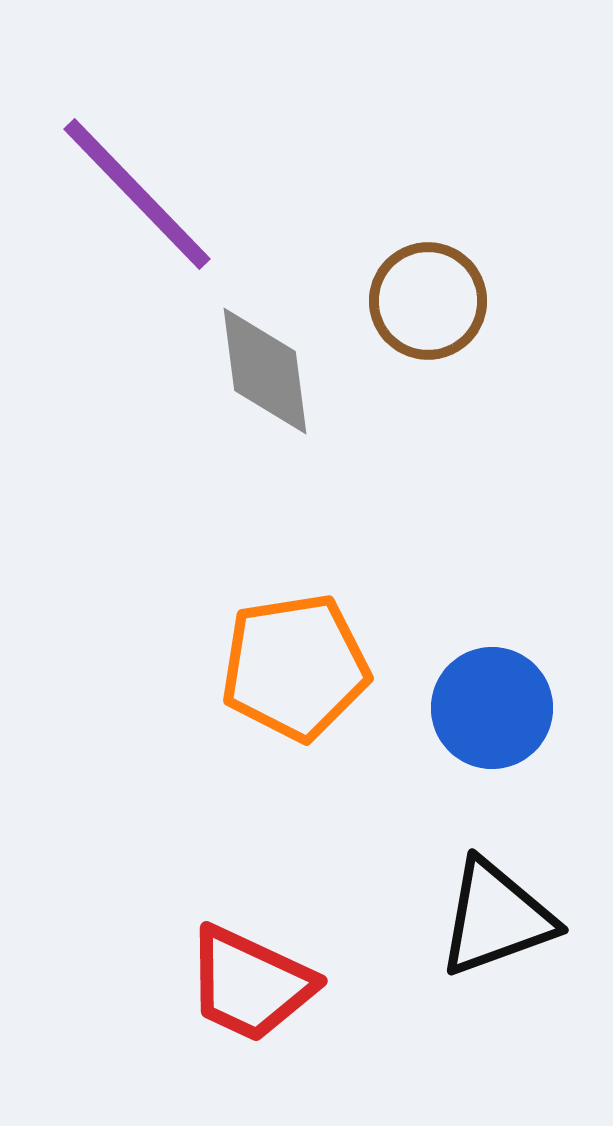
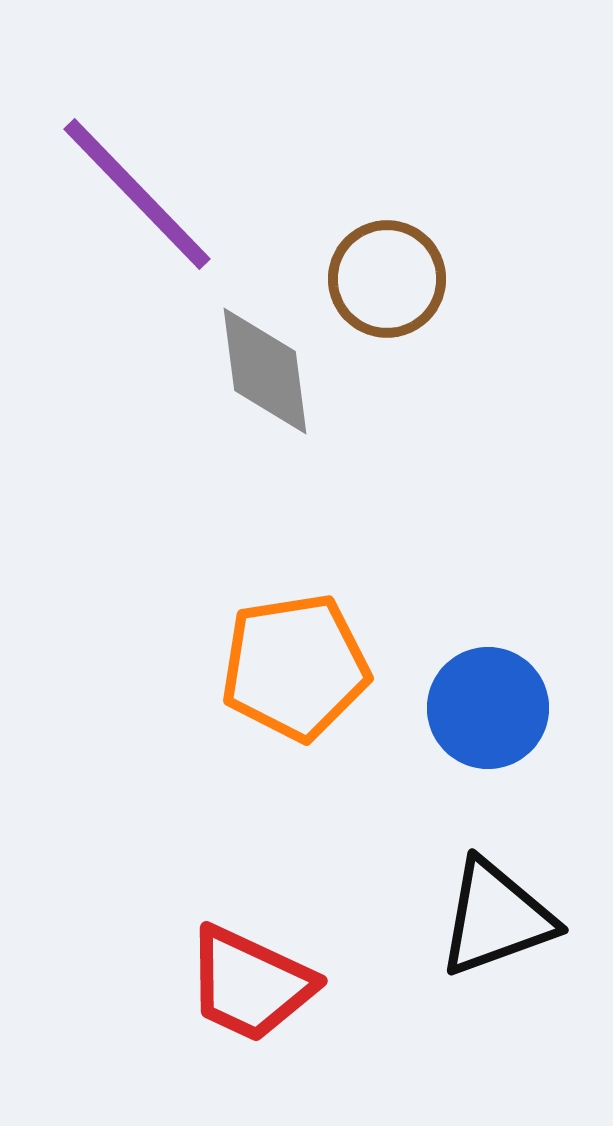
brown circle: moved 41 px left, 22 px up
blue circle: moved 4 px left
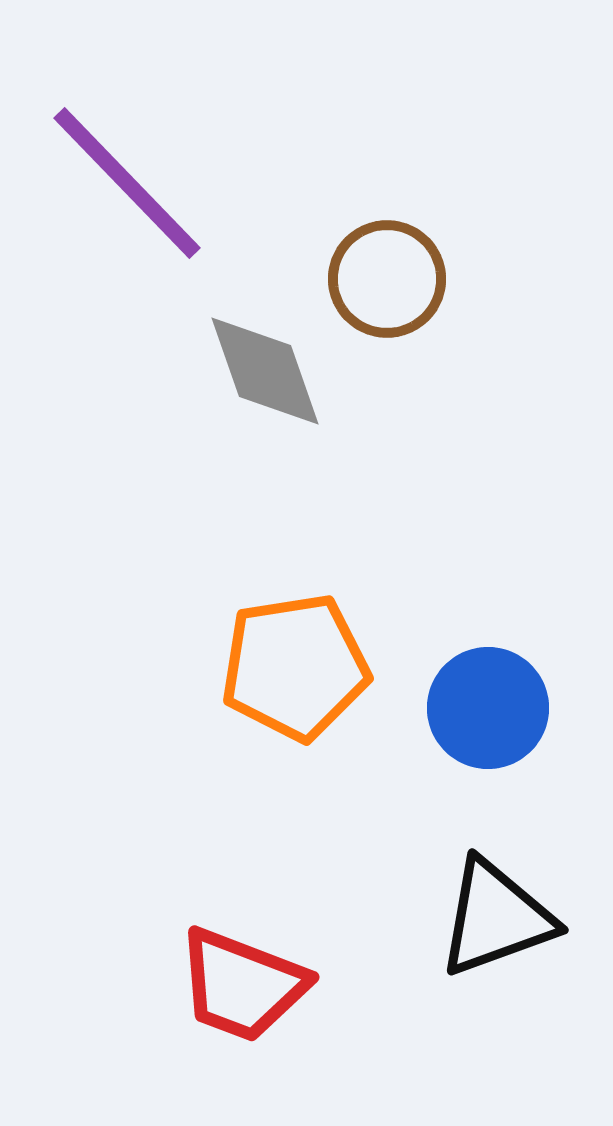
purple line: moved 10 px left, 11 px up
gray diamond: rotated 12 degrees counterclockwise
red trapezoid: moved 8 px left, 1 px down; rotated 4 degrees counterclockwise
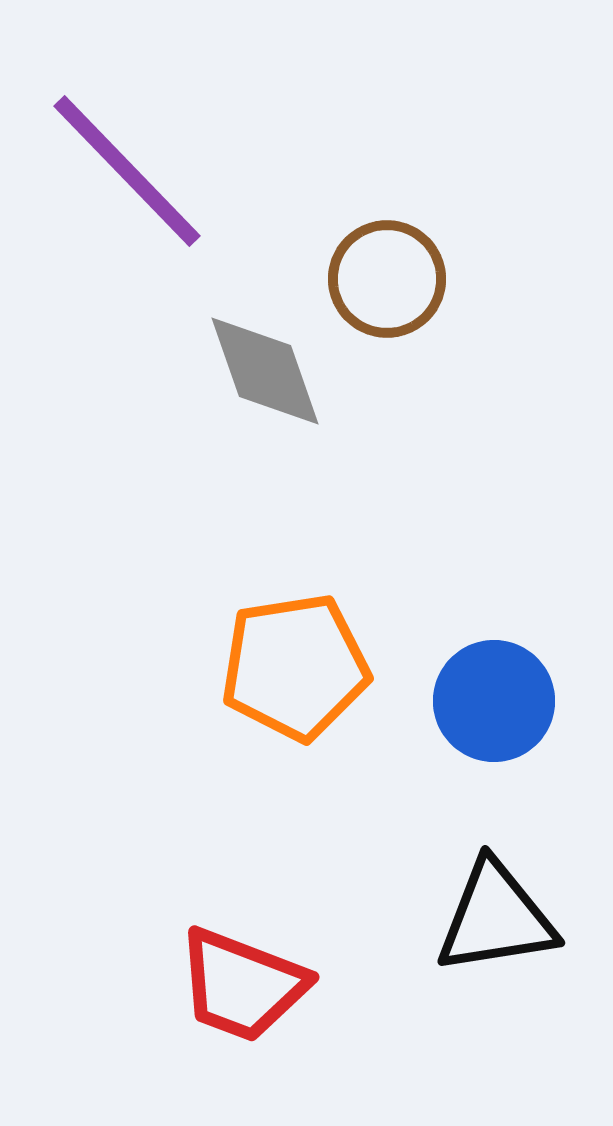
purple line: moved 12 px up
blue circle: moved 6 px right, 7 px up
black triangle: rotated 11 degrees clockwise
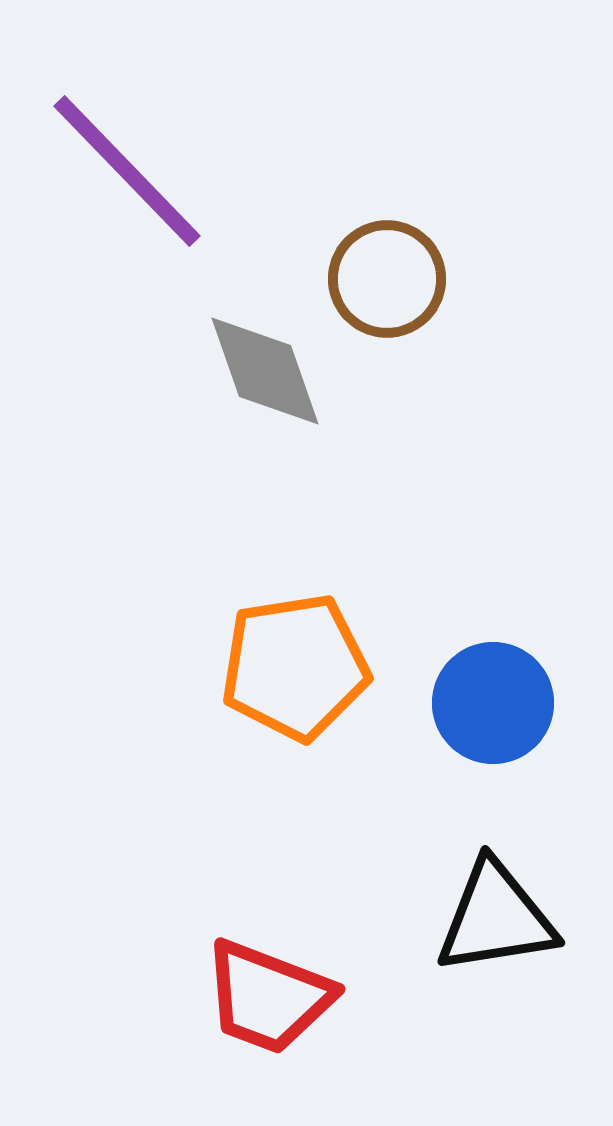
blue circle: moved 1 px left, 2 px down
red trapezoid: moved 26 px right, 12 px down
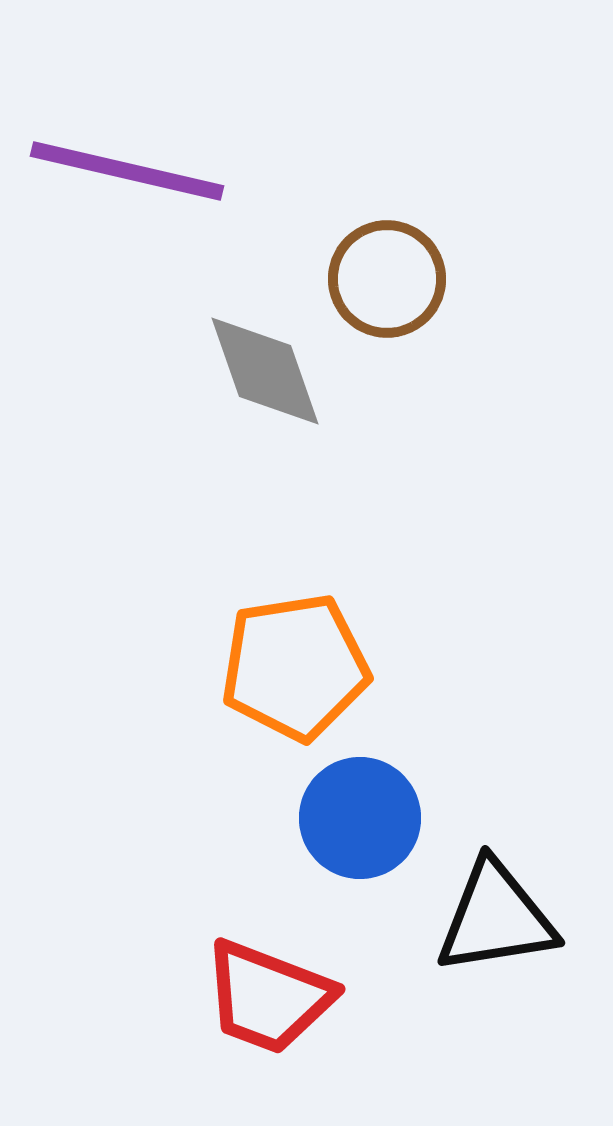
purple line: rotated 33 degrees counterclockwise
blue circle: moved 133 px left, 115 px down
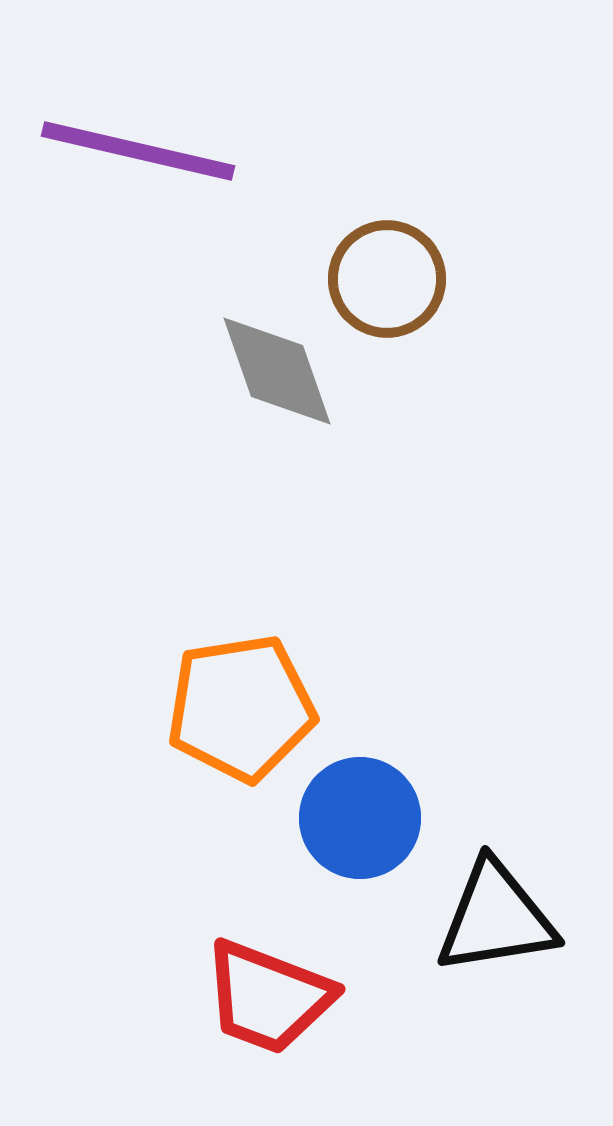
purple line: moved 11 px right, 20 px up
gray diamond: moved 12 px right
orange pentagon: moved 54 px left, 41 px down
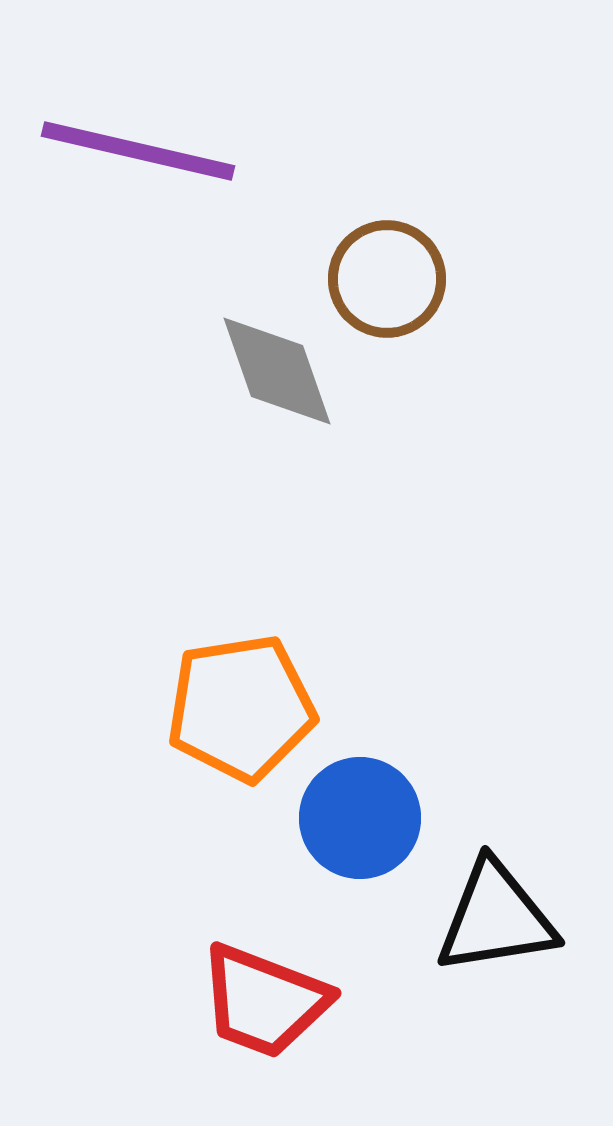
red trapezoid: moved 4 px left, 4 px down
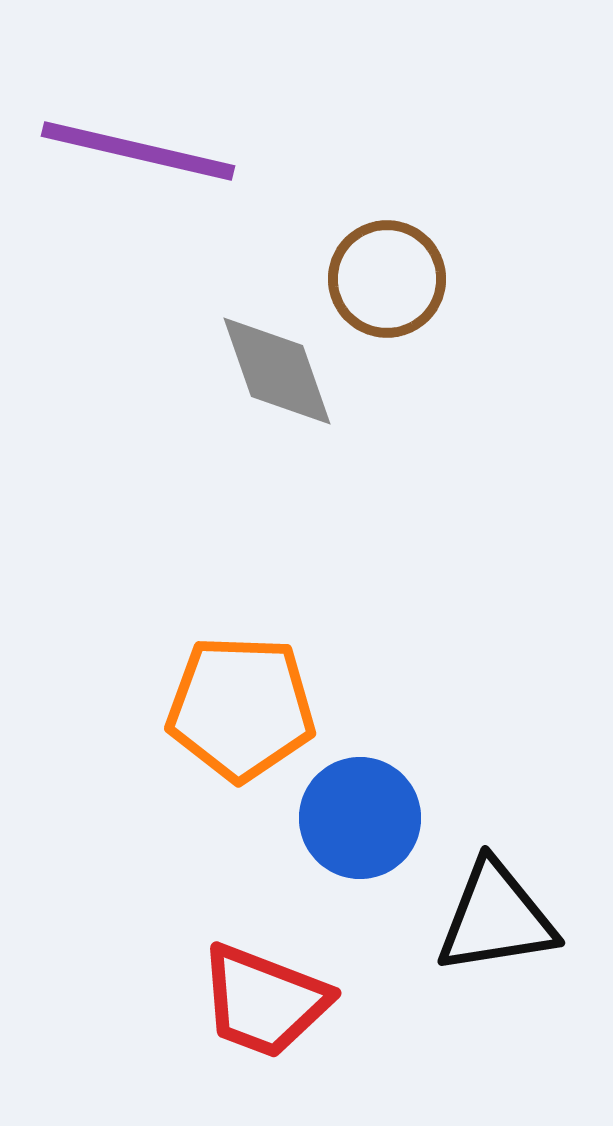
orange pentagon: rotated 11 degrees clockwise
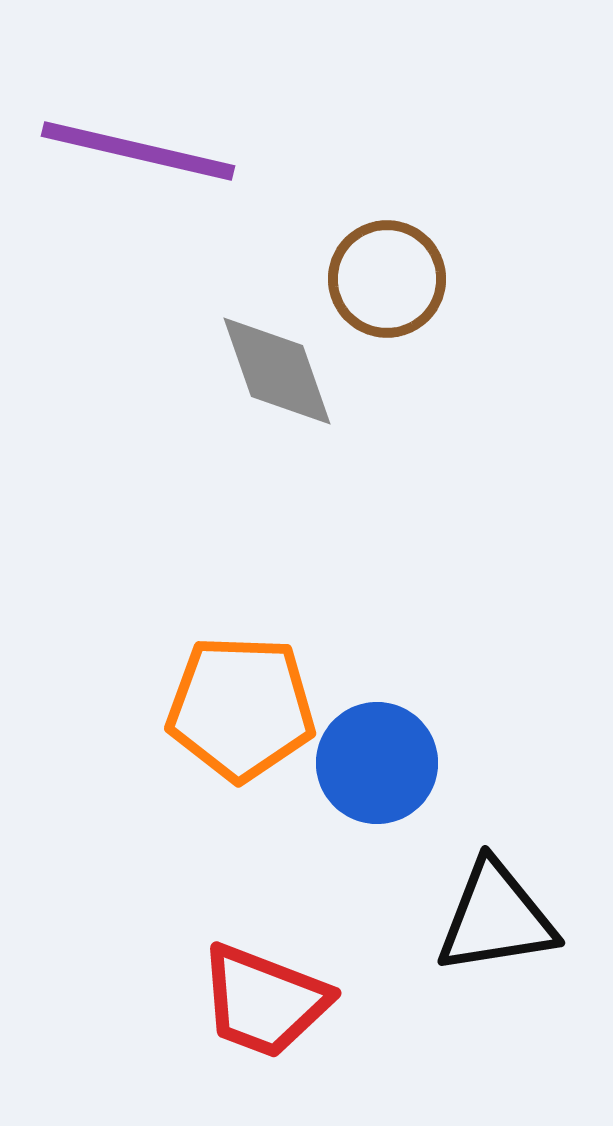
blue circle: moved 17 px right, 55 px up
